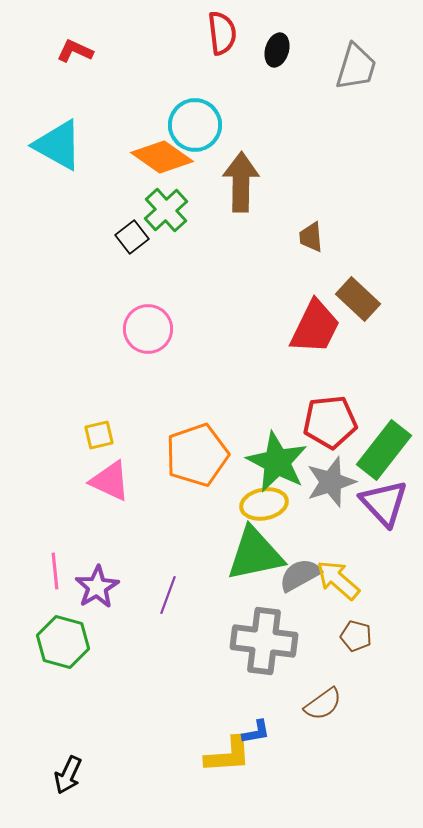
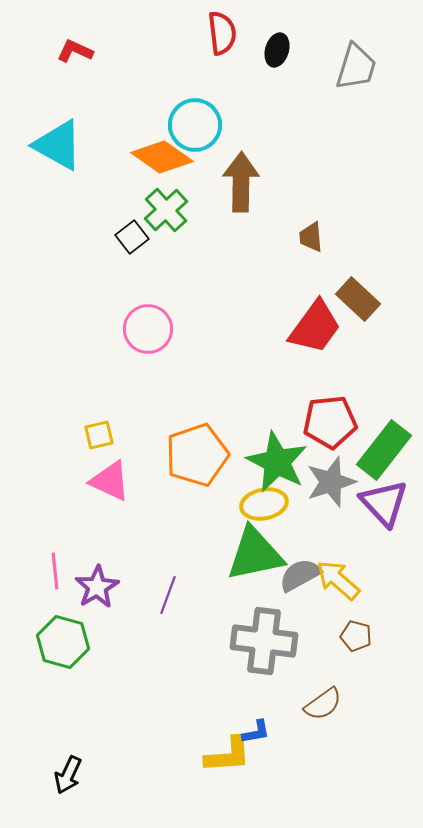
red trapezoid: rotated 10 degrees clockwise
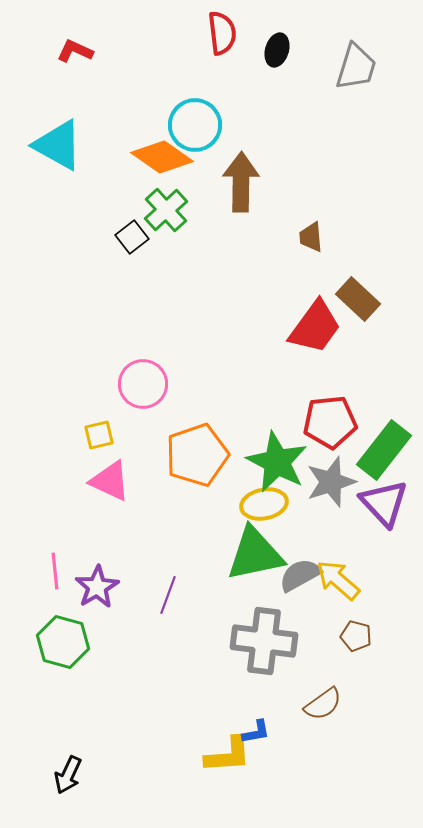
pink circle: moved 5 px left, 55 px down
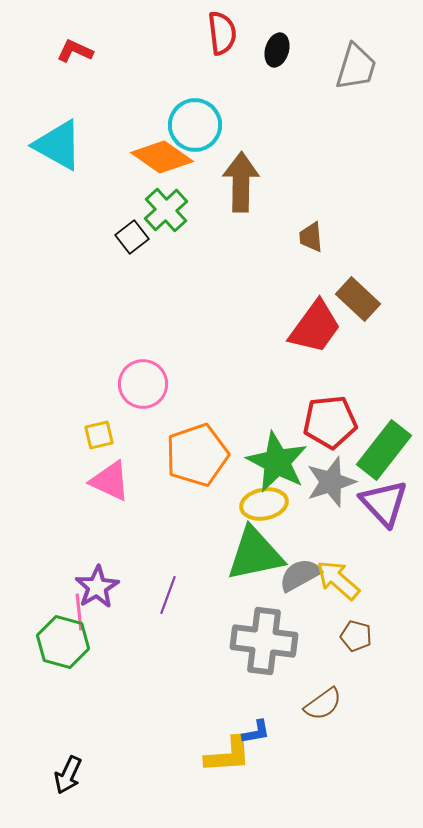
pink line: moved 24 px right, 41 px down
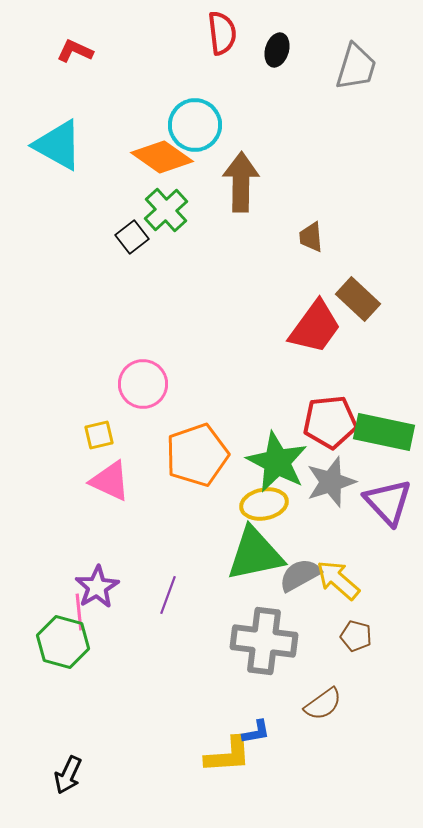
green rectangle: moved 18 px up; rotated 64 degrees clockwise
purple triangle: moved 4 px right, 1 px up
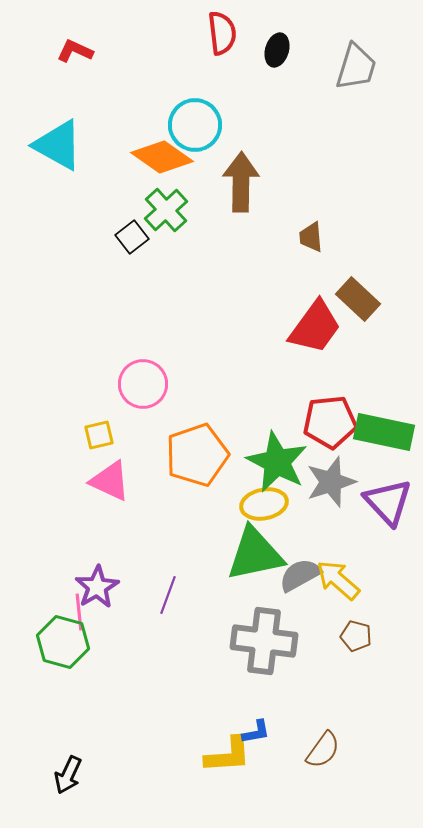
brown semicircle: moved 46 px down; rotated 18 degrees counterclockwise
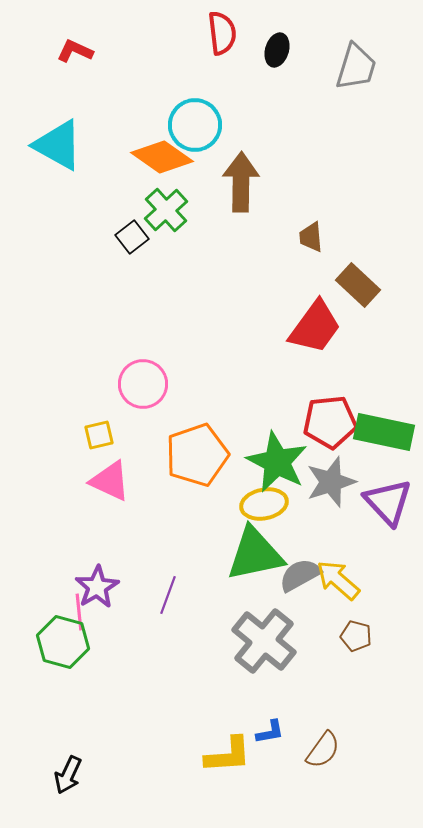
brown rectangle: moved 14 px up
gray cross: rotated 32 degrees clockwise
blue L-shape: moved 14 px right
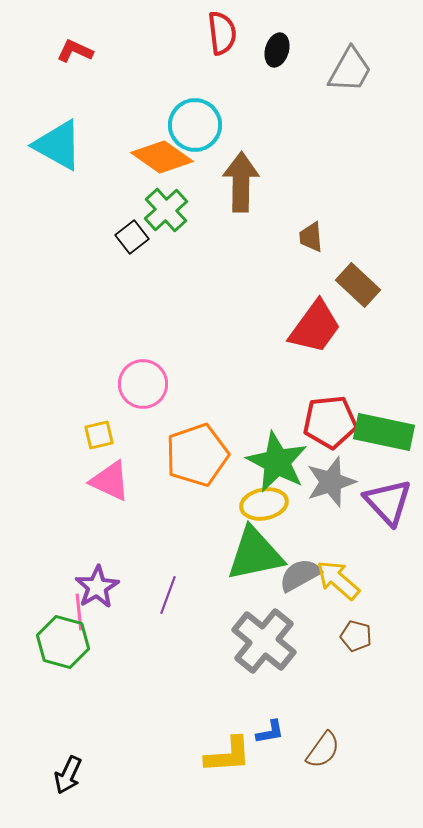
gray trapezoid: moved 6 px left, 3 px down; rotated 12 degrees clockwise
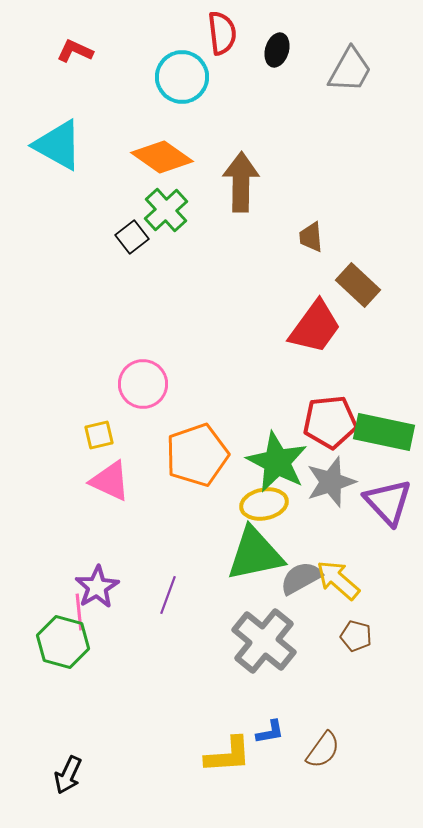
cyan circle: moved 13 px left, 48 px up
gray semicircle: moved 1 px right, 3 px down
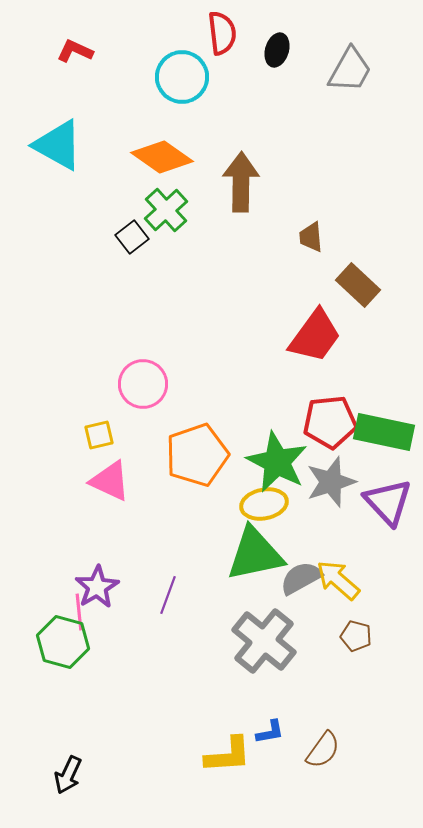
red trapezoid: moved 9 px down
